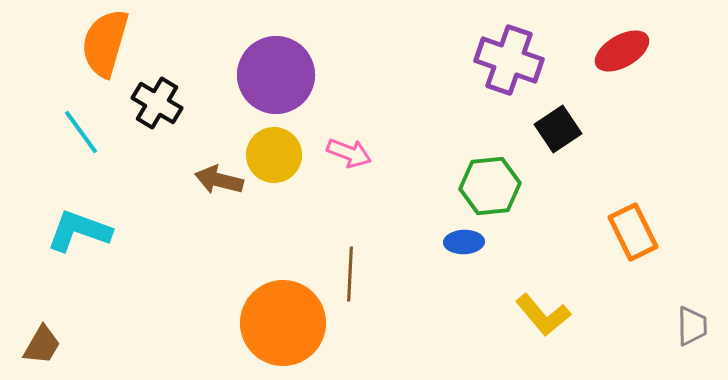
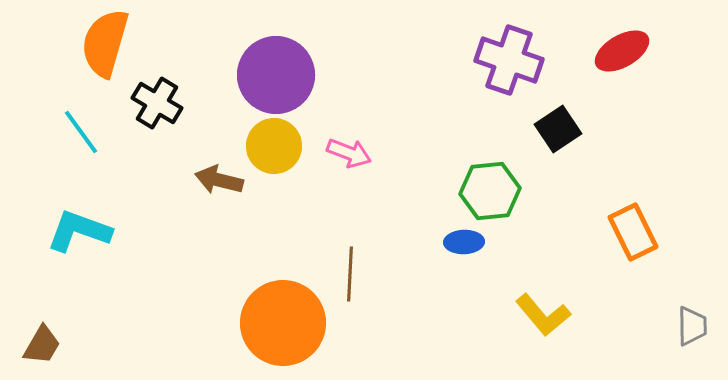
yellow circle: moved 9 px up
green hexagon: moved 5 px down
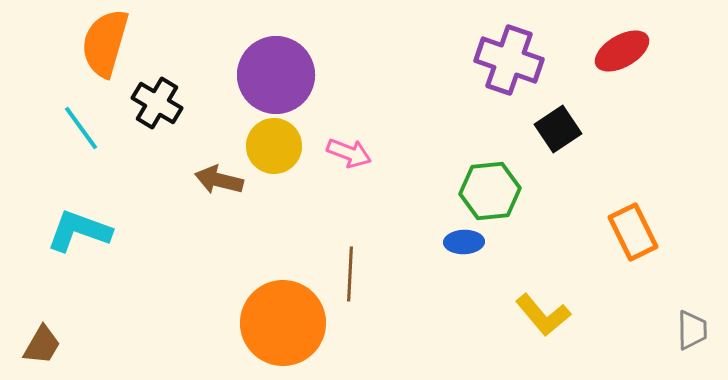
cyan line: moved 4 px up
gray trapezoid: moved 4 px down
